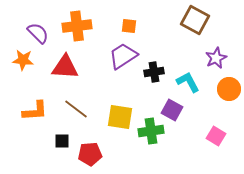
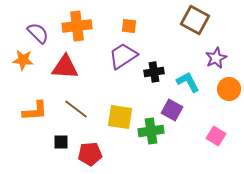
black square: moved 1 px left, 1 px down
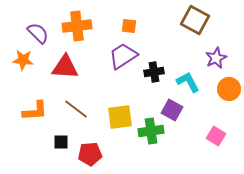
yellow square: rotated 16 degrees counterclockwise
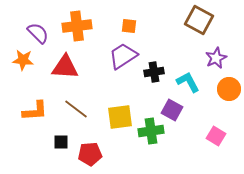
brown square: moved 4 px right
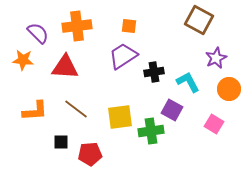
pink square: moved 2 px left, 12 px up
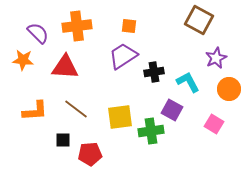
black square: moved 2 px right, 2 px up
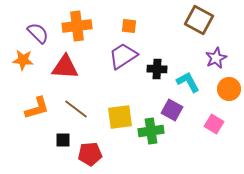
black cross: moved 3 px right, 3 px up; rotated 12 degrees clockwise
orange L-shape: moved 2 px right, 3 px up; rotated 12 degrees counterclockwise
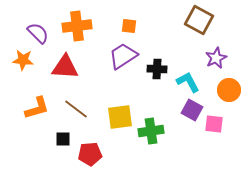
orange circle: moved 1 px down
purple square: moved 20 px right
pink square: rotated 24 degrees counterclockwise
black square: moved 1 px up
